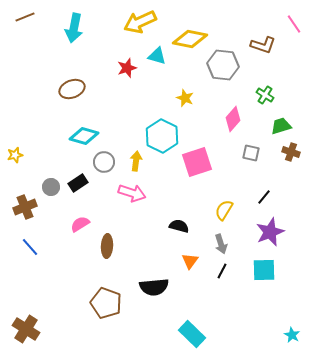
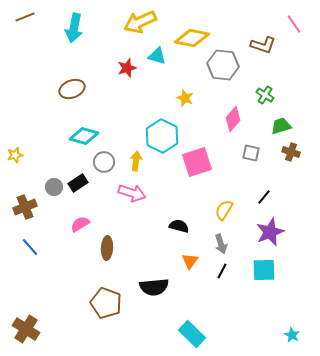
yellow diamond at (190, 39): moved 2 px right, 1 px up
gray circle at (51, 187): moved 3 px right
brown ellipse at (107, 246): moved 2 px down
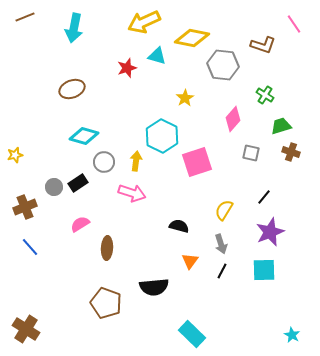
yellow arrow at (140, 22): moved 4 px right
yellow star at (185, 98): rotated 18 degrees clockwise
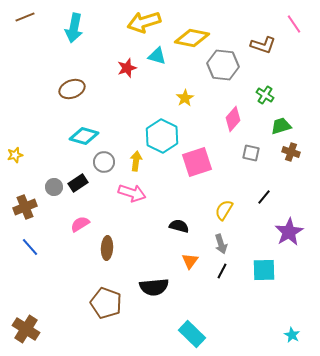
yellow arrow at (144, 22): rotated 8 degrees clockwise
purple star at (270, 232): moved 19 px right; rotated 8 degrees counterclockwise
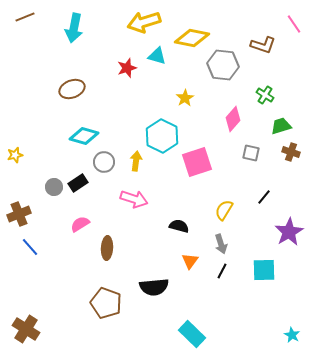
pink arrow at (132, 193): moved 2 px right, 6 px down
brown cross at (25, 207): moved 6 px left, 7 px down
